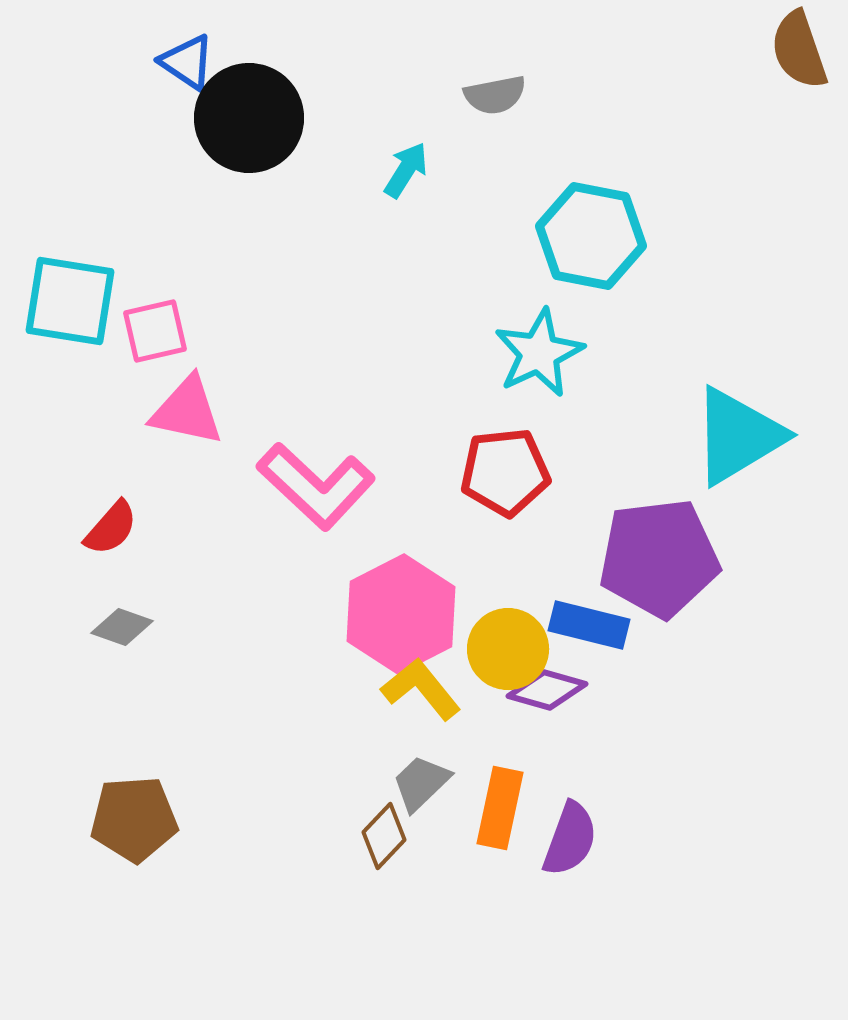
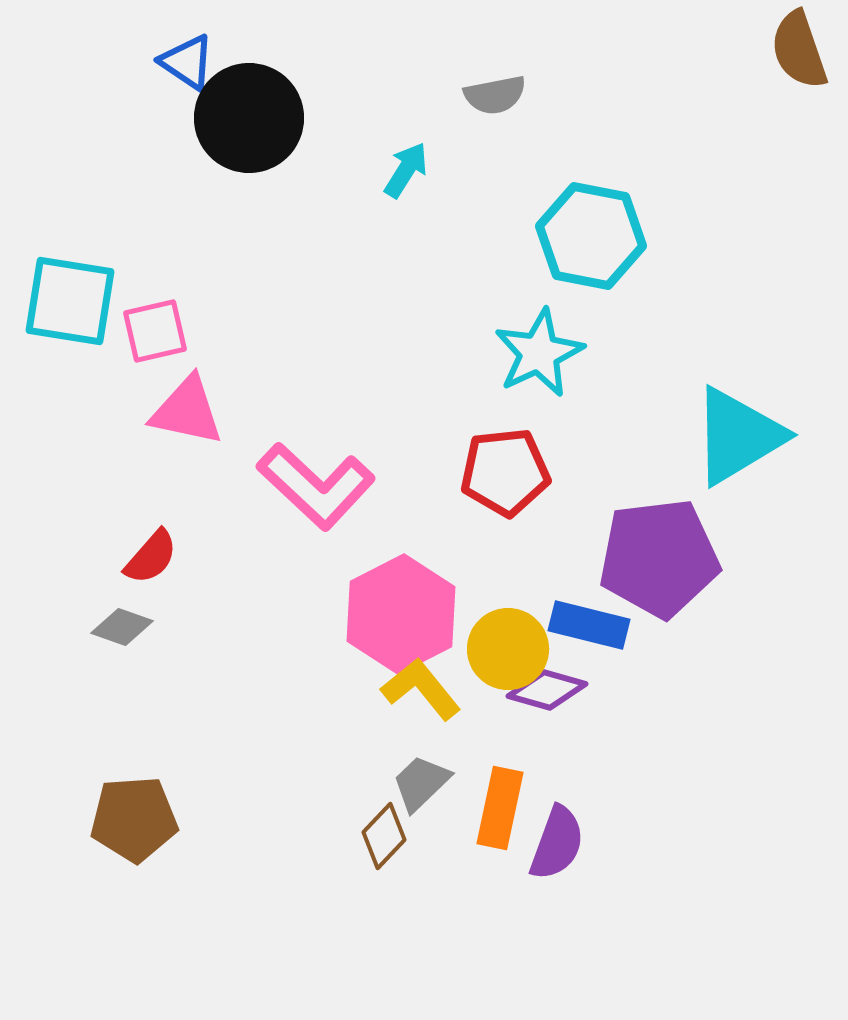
red semicircle: moved 40 px right, 29 px down
purple semicircle: moved 13 px left, 4 px down
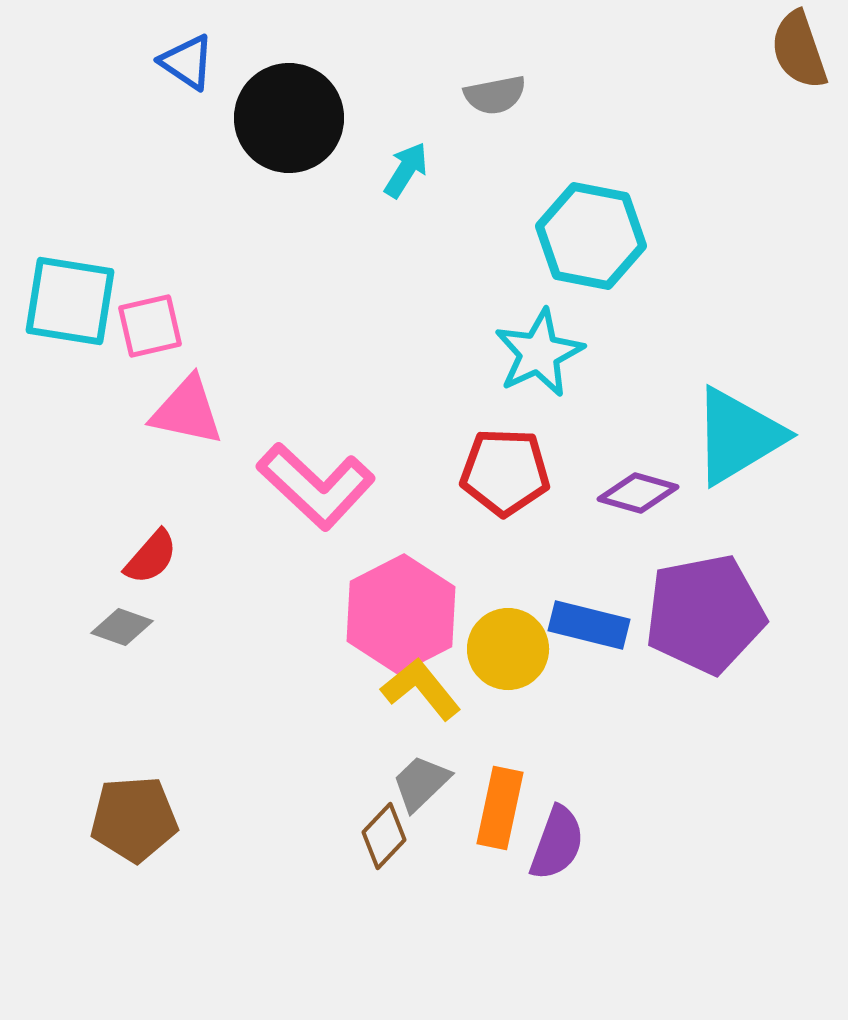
black circle: moved 40 px right
pink square: moved 5 px left, 5 px up
red pentagon: rotated 8 degrees clockwise
purple pentagon: moved 46 px right, 56 px down; rotated 4 degrees counterclockwise
purple diamond: moved 91 px right, 197 px up
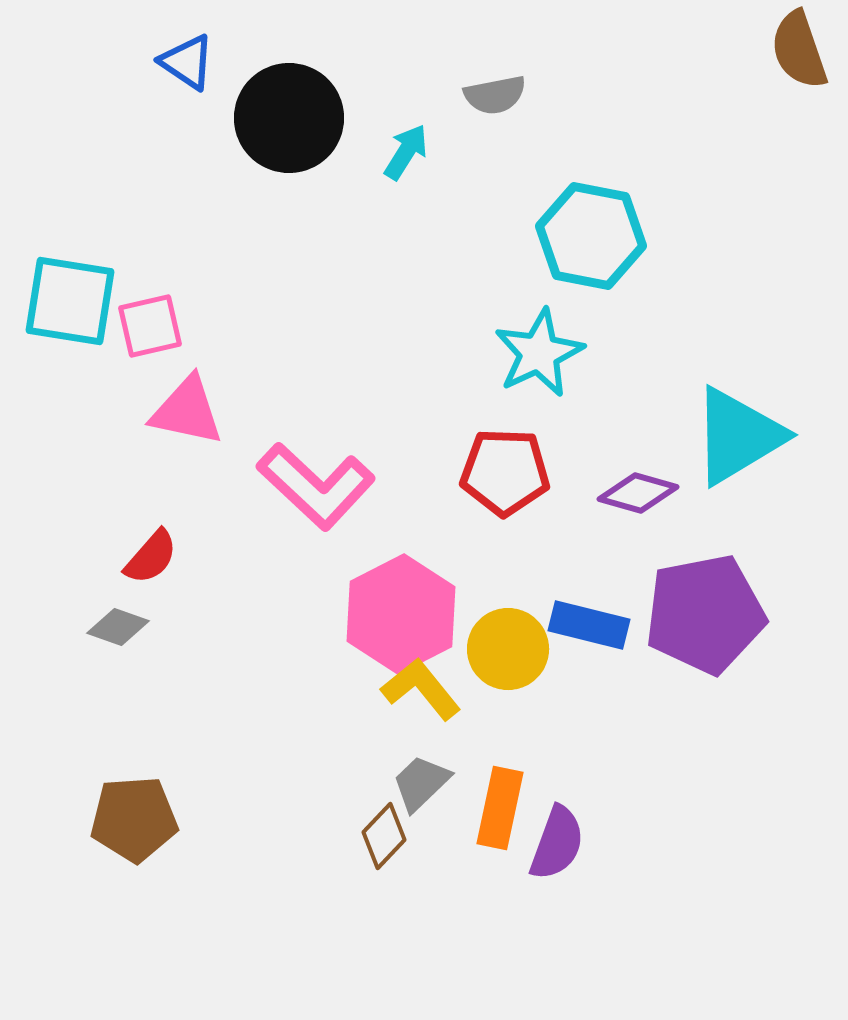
cyan arrow: moved 18 px up
gray diamond: moved 4 px left
